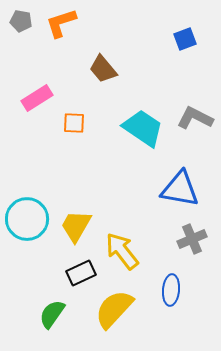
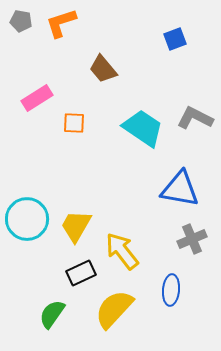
blue square: moved 10 px left
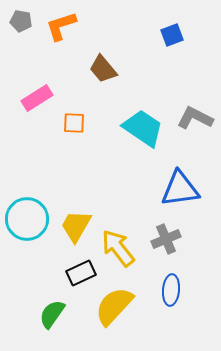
orange L-shape: moved 3 px down
blue square: moved 3 px left, 4 px up
blue triangle: rotated 18 degrees counterclockwise
gray cross: moved 26 px left
yellow arrow: moved 4 px left, 3 px up
yellow semicircle: moved 3 px up
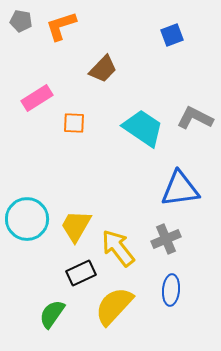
brown trapezoid: rotated 96 degrees counterclockwise
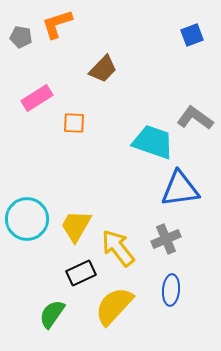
gray pentagon: moved 16 px down
orange L-shape: moved 4 px left, 2 px up
blue square: moved 20 px right
gray L-shape: rotated 9 degrees clockwise
cyan trapezoid: moved 10 px right, 14 px down; rotated 15 degrees counterclockwise
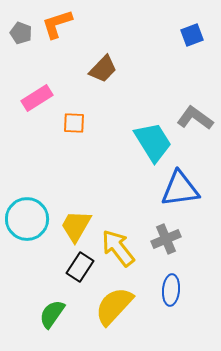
gray pentagon: moved 4 px up; rotated 10 degrees clockwise
cyan trapezoid: rotated 39 degrees clockwise
black rectangle: moved 1 px left, 6 px up; rotated 32 degrees counterclockwise
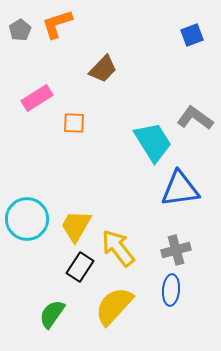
gray pentagon: moved 1 px left, 3 px up; rotated 20 degrees clockwise
gray cross: moved 10 px right, 11 px down; rotated 8 degrees clockwise
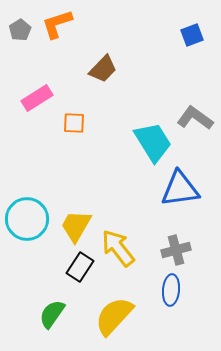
yellow semicircle: moved 10 px down
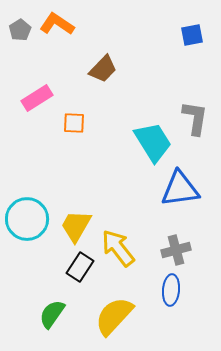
orange L-shape: rotated 52 degrees clockwise
blue square: rotated 10 degrees clockwise
gray L-shape: rotated 63 degrees clockwise
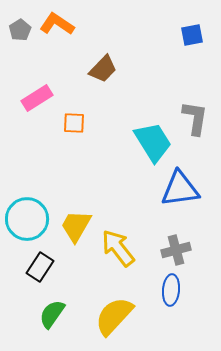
black rectangle: moved 40 px left
